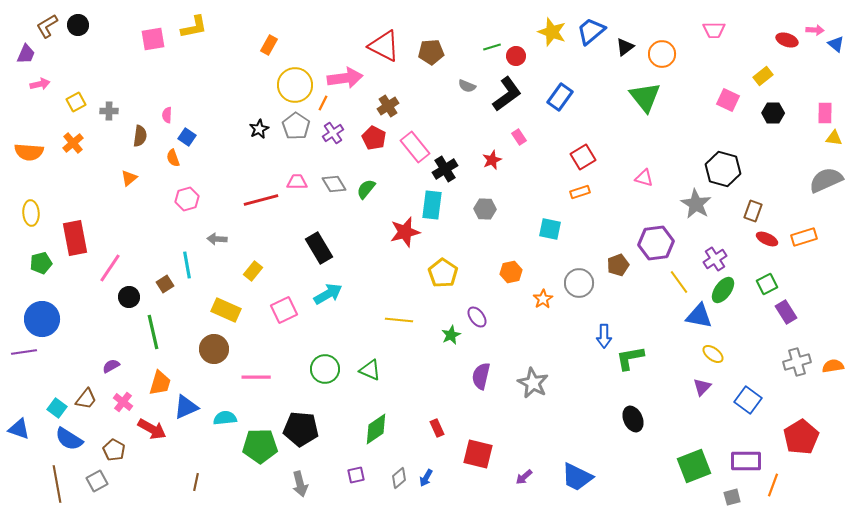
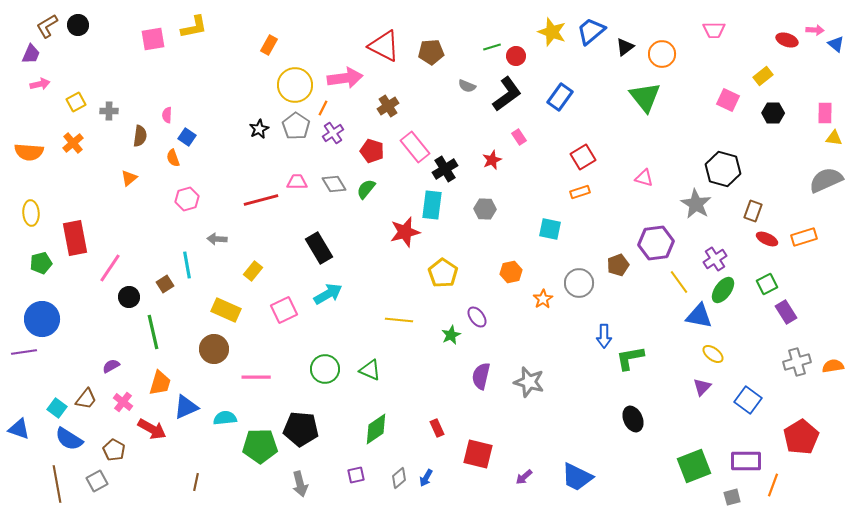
purple trapezoid at (26, 54): moved 5 px right
orange line at (323, 103): moved 5 px down
red pentagon at (374, 138): moved 2 px left, 13 px down; rotated 10 degrees counterclockwise
gray star at (533, 383): moved 4 px left, 1 px up; rotated 12 degrees counterclockwise
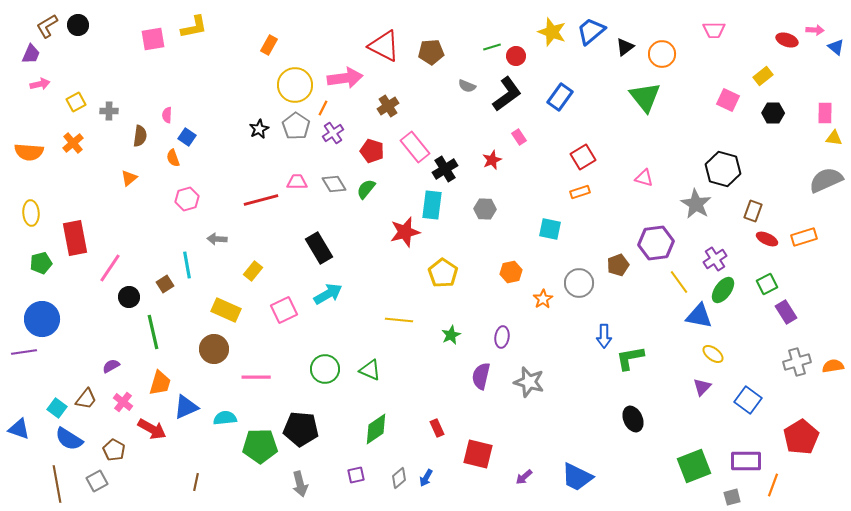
blue triangle at (836, 44): moved 3 px down
purple ellipse at (477, 317): moved 25 px right, 20 px down; rotated 45 degrees clockwise
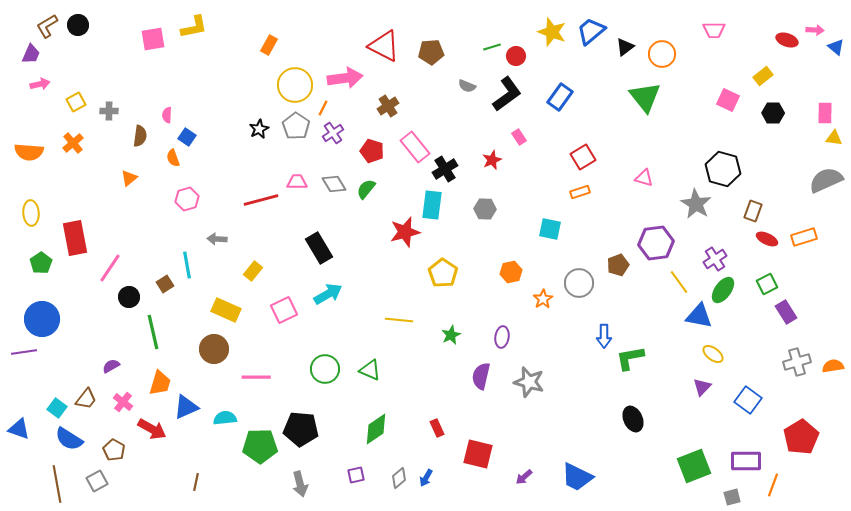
green pentagon at (41, 263): rotated 20 degrees counterclockwise
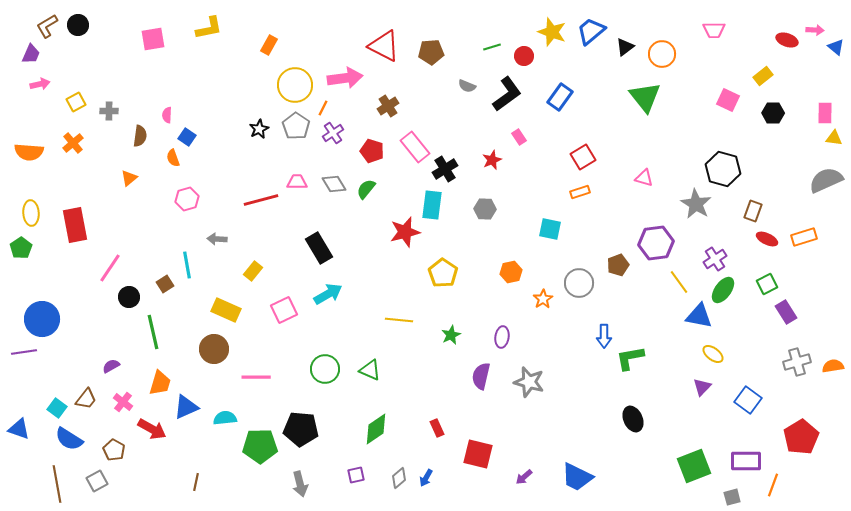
yellow L-shape at (194, 27): moved 15 px right, 1 px down
red circle at (516, 56): moved 8 px right
red rectangle at (75, 238): moved 13 px up
green pentagon at (41, 263): moved 20 px left, 15 px up
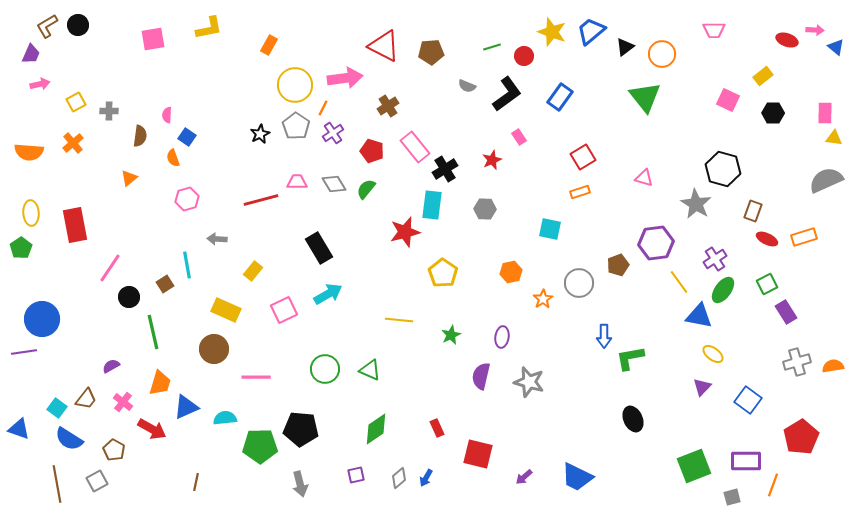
black star at (259, 129): moved 1 px right, 5 px down
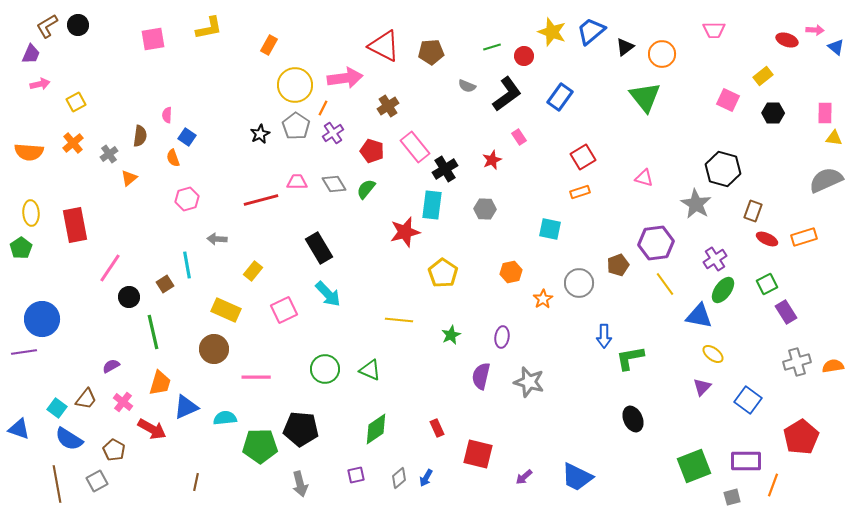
gray cross at (109, 111): moved 43 px down; rotated 36 degrees counterclockwise
yellow line at (679, 282): moved 14 px left, 2 px down
cyan arrow at (328, 294): rotated 76 degrees clockwise
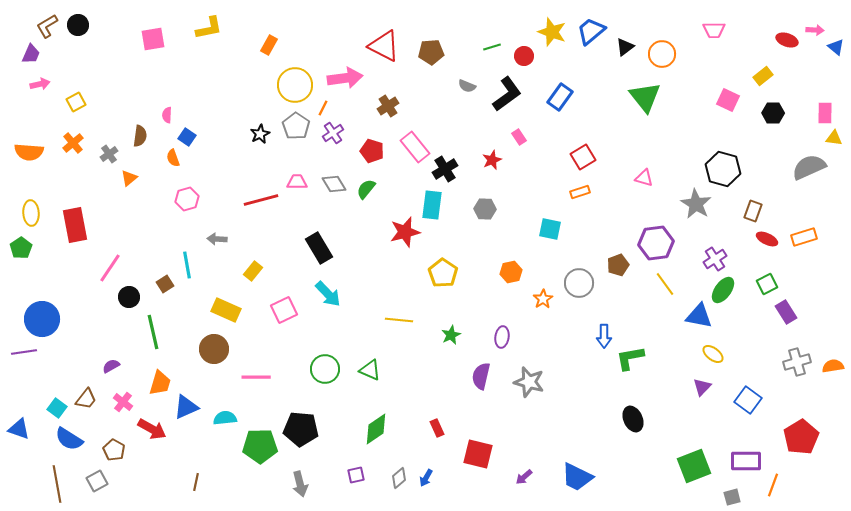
gray semicircle at (826, 180): moved 17 px left, 13 px up
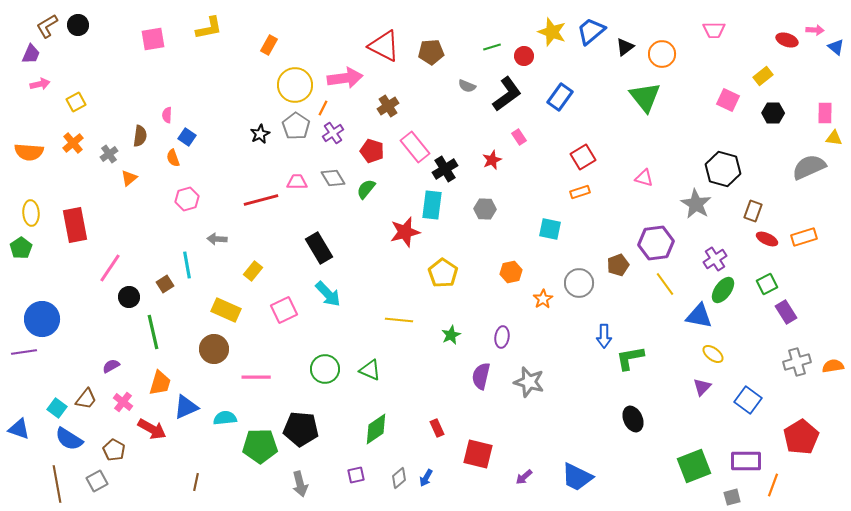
gray diamond at (334, 184): moved 1 px left, 6 px up
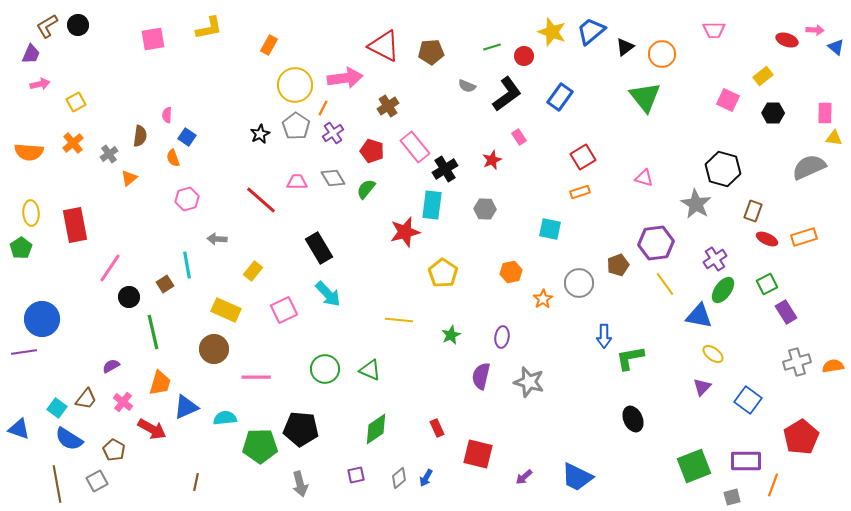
red line at (261, 200): rotated 56 degrees clockwise
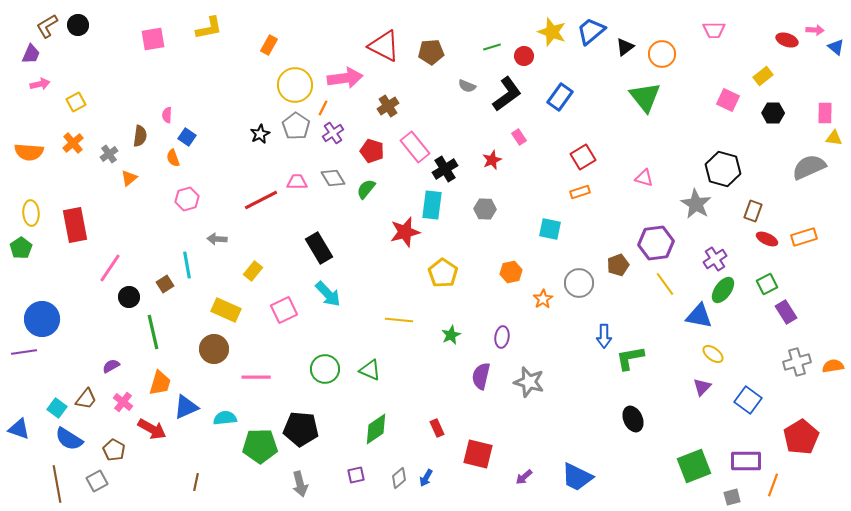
red line at (261, 200): rotated 68 degrees counterclockwise
